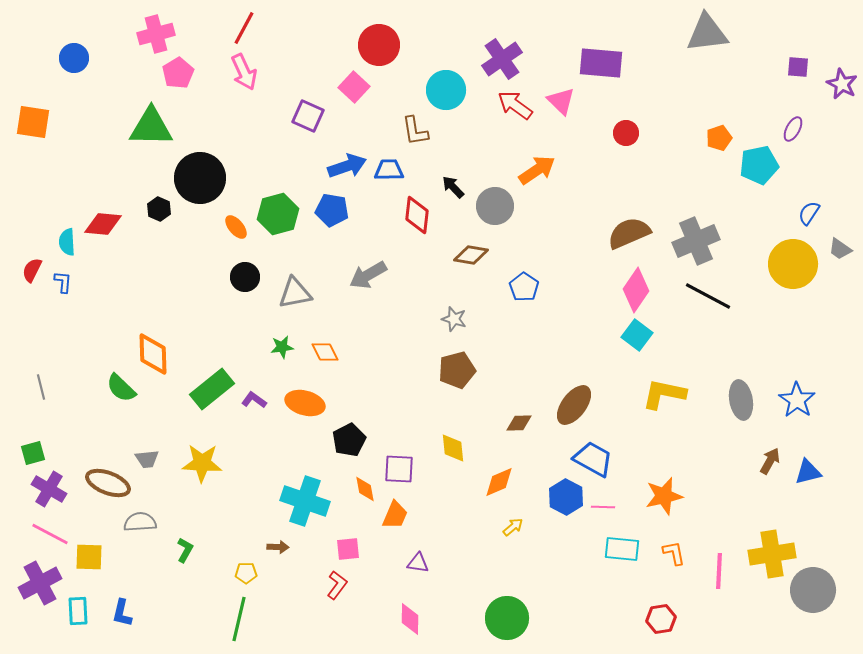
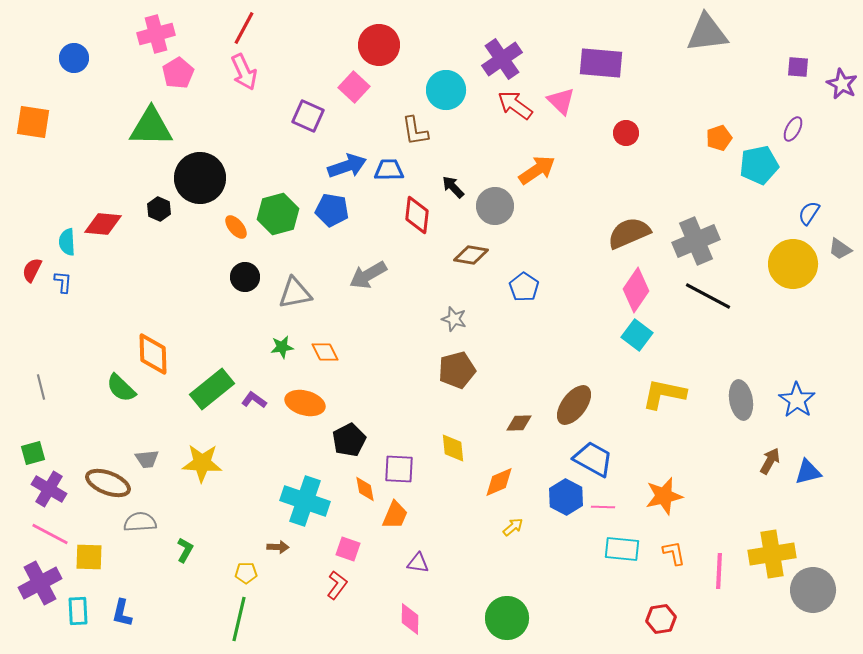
pink square at (348, 549): rotated 25 degrees clockwise
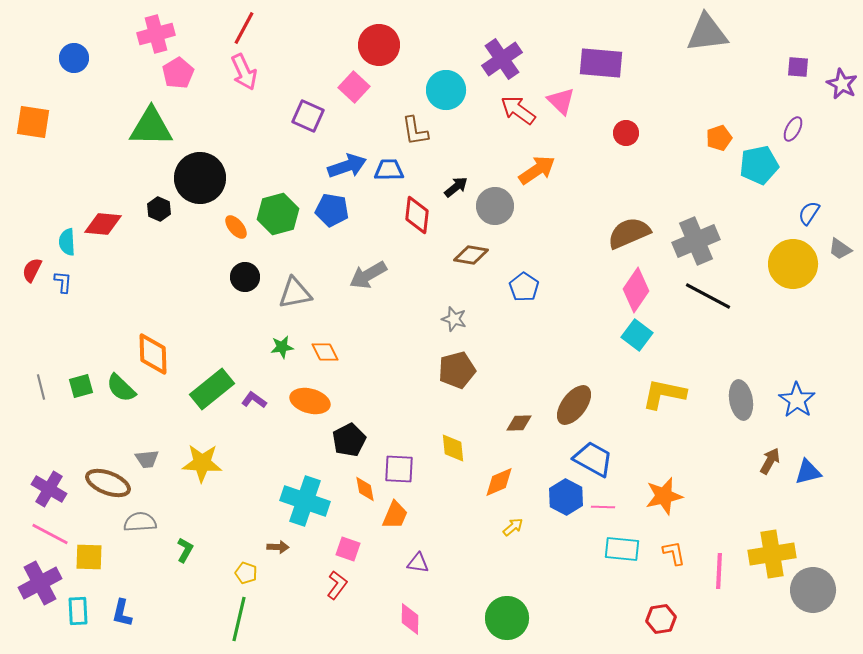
red arrow at (515, 105): moved 3 px right, 5 px down
black arrow at (453, 187): moved 3 px right; rotated 95 degrees clockwise
orange ellipse at (305, 403): moved 5 px right, 2 px up
green square at (33, 453): moved 48 px right, 67 px up
yellow pentagon at (246, 573): rotated 20 degrees clockwise
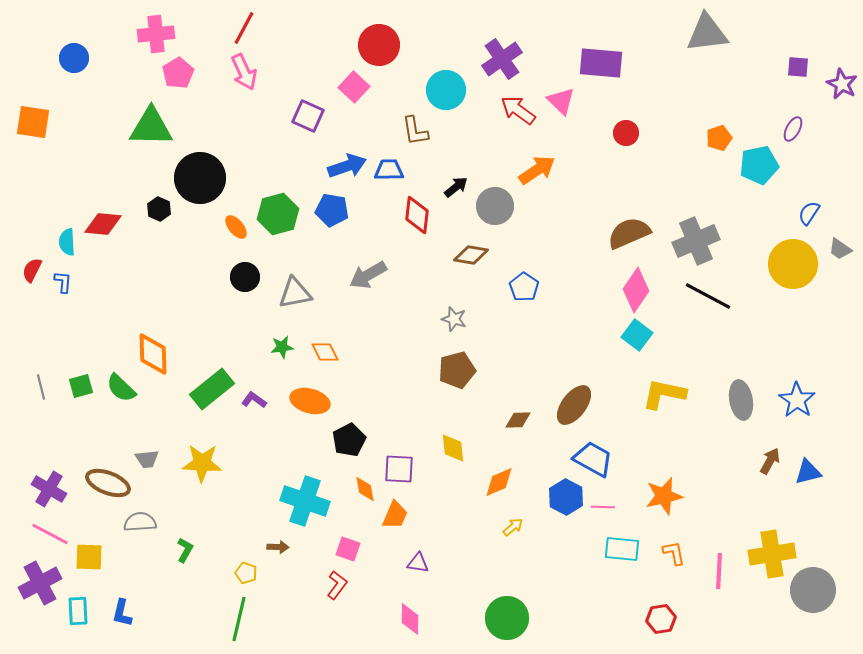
pink cross at (156, 34): rotated 9 degrees clockwise
brown diamond at (519, 423): moved 1 px left, 3 px up
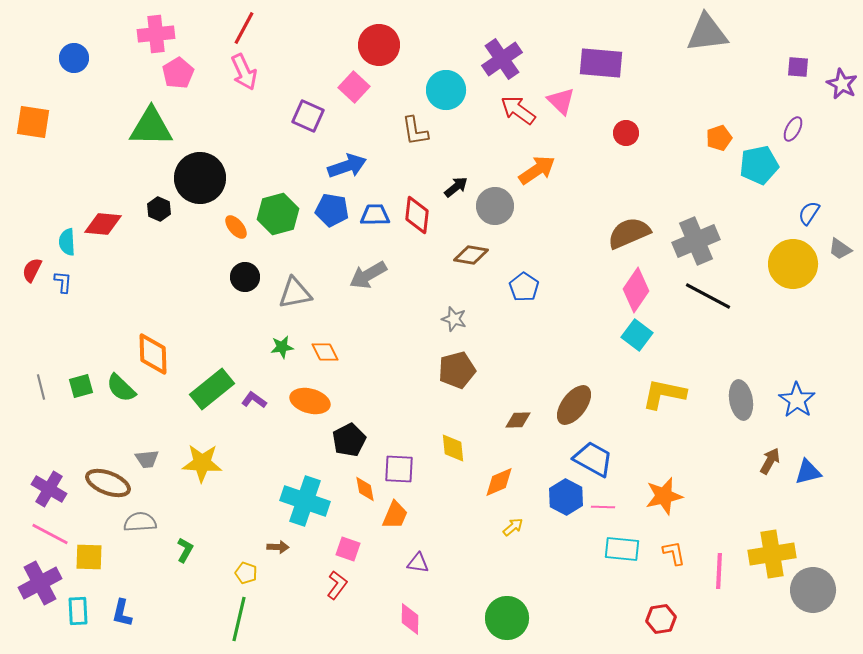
blue trapezoid at (389, 170): moved 14 px left, 45 px down
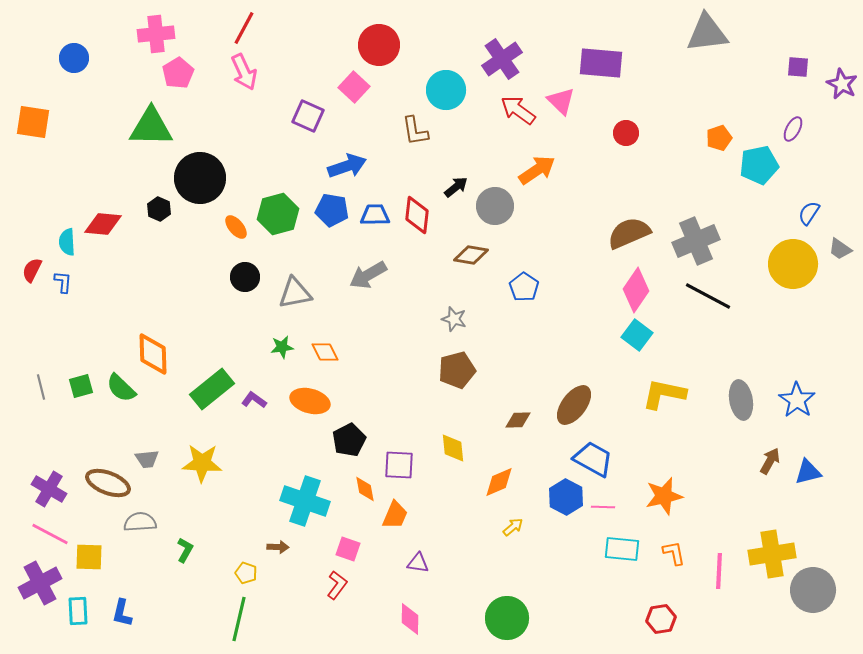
purple square at (399, 469): moved 4 px up
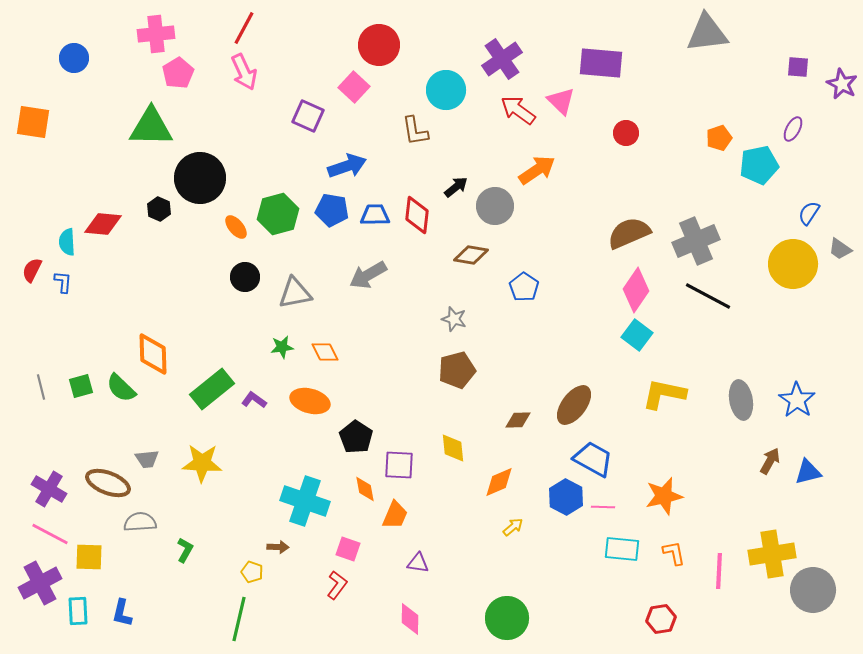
black pentagon at (349, 440): moved 7 px right, 3 px up; rotated 12 degrees counterclockwise
yellow pentagon at (246, 573): moved 6 px right, 1 px up
